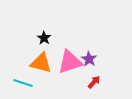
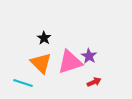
purple star: moved 3 px up
orange triangle: rotated 30 degrees clockwise
red arrow: rotated 24 degrees clockwise
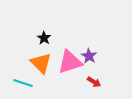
red arrow: rotated 56 degrees clockwise
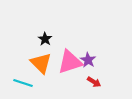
black star: moved 1 px right, 1 px down
purple star: moved 1 px left, 4 px down
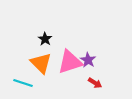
red arrow: moved 1 px right, 1 px down
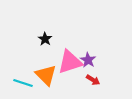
orange triangle: moved 5 px right, 12 px down
red arrow: moved 2 px left, 3 px up
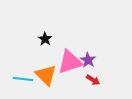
cyan line: moved 4 px up; rotated 12 degrees counterclockwise
